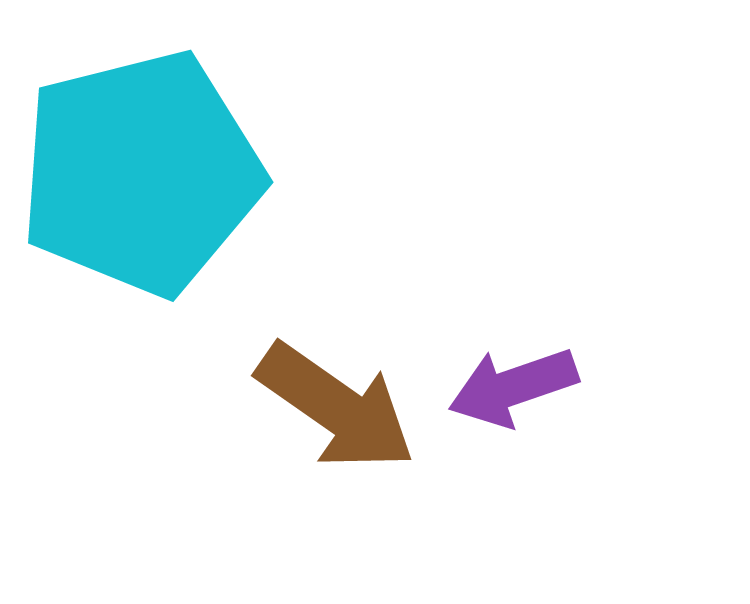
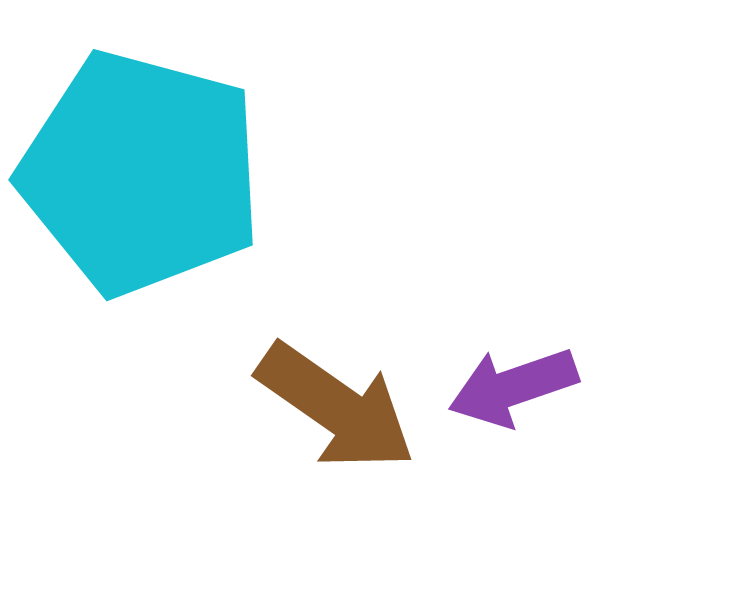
cyan pentagon: rotated 29 degrees clockwise
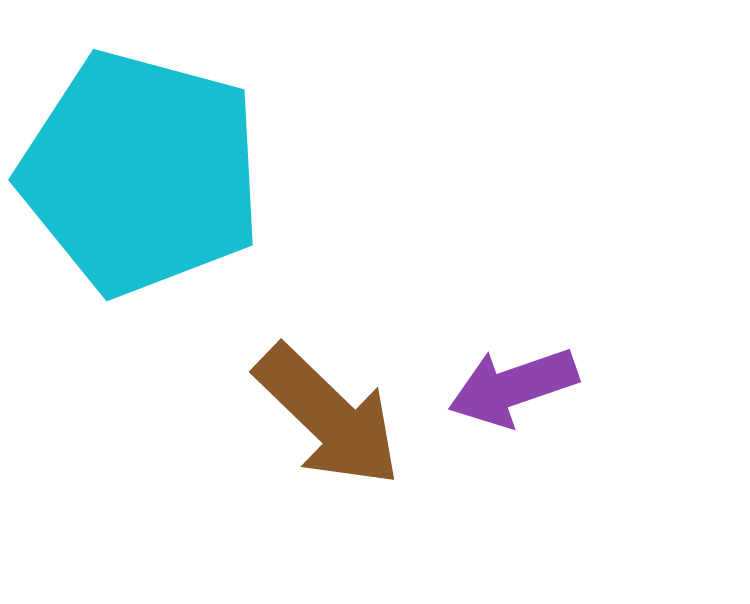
brown arrow: moved 8 px left, 9 px down; rotated 9 degrees clockwise
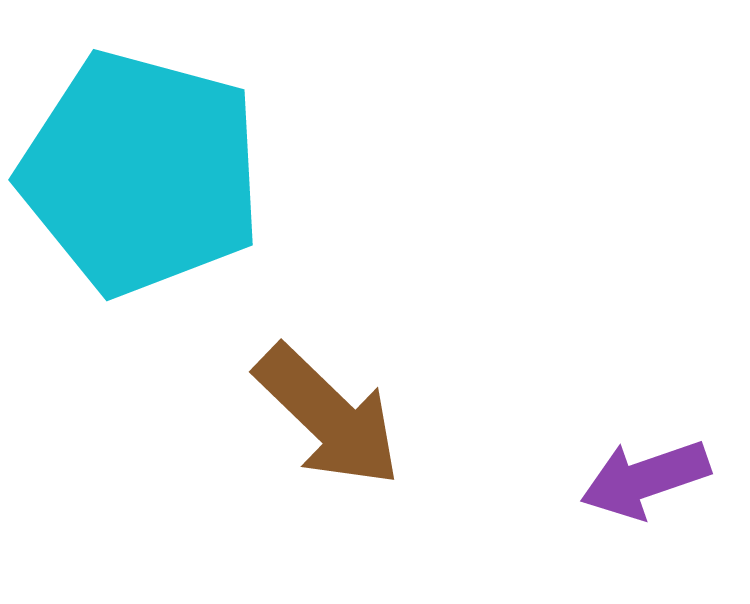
purple arrow: moved 132 px right, 92 px down
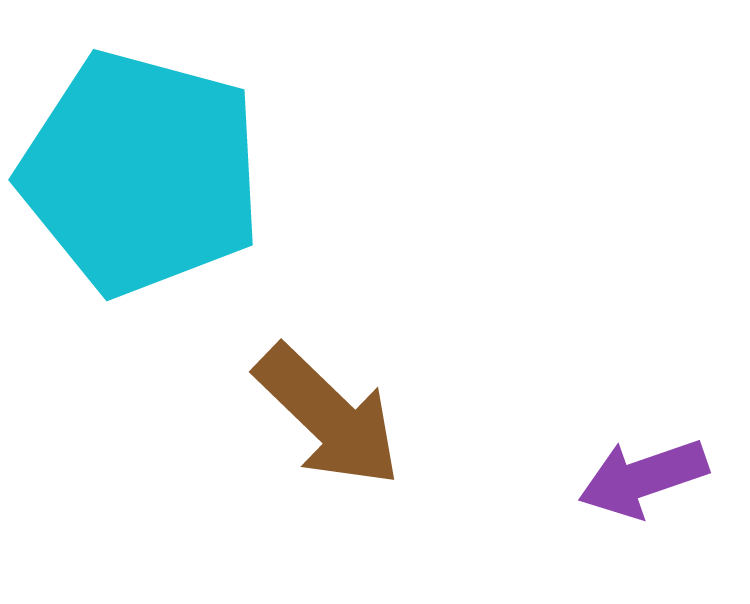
purple arrow: moved 2 px left, 1 px up
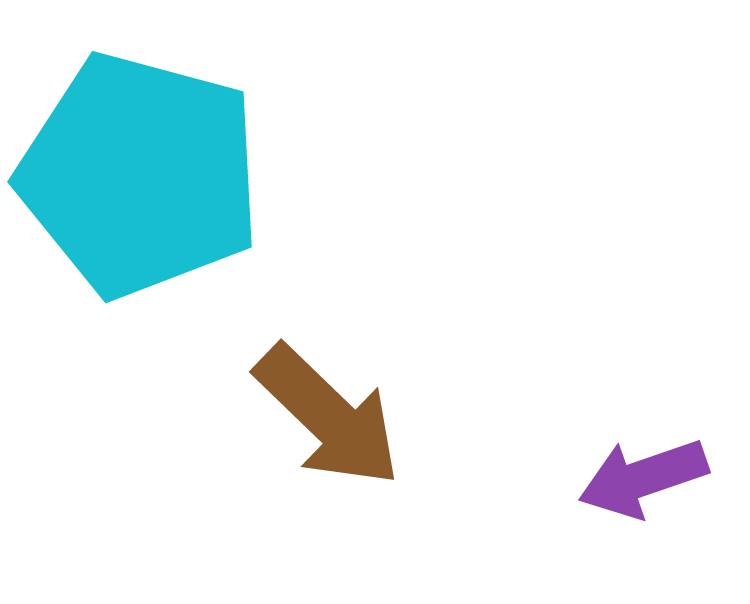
cyan pentagon: moved 1 px left, 2 px down
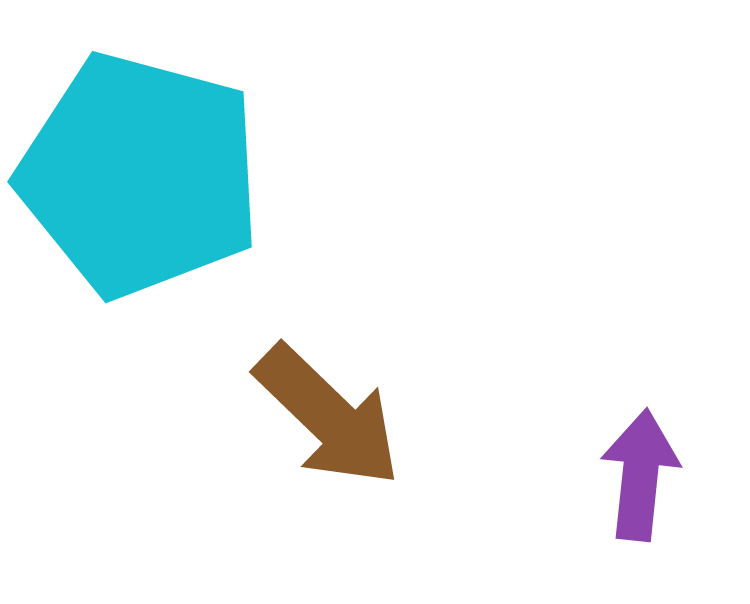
purple arrow: moved 3 px left, 3 px up; rotated 115 degrees clockwise
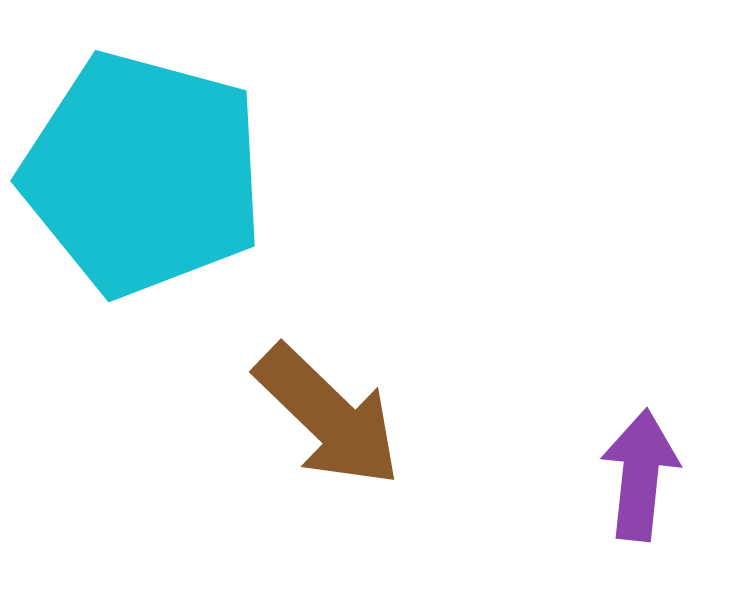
cyan pentagon: moved 3 px right, 1 px up
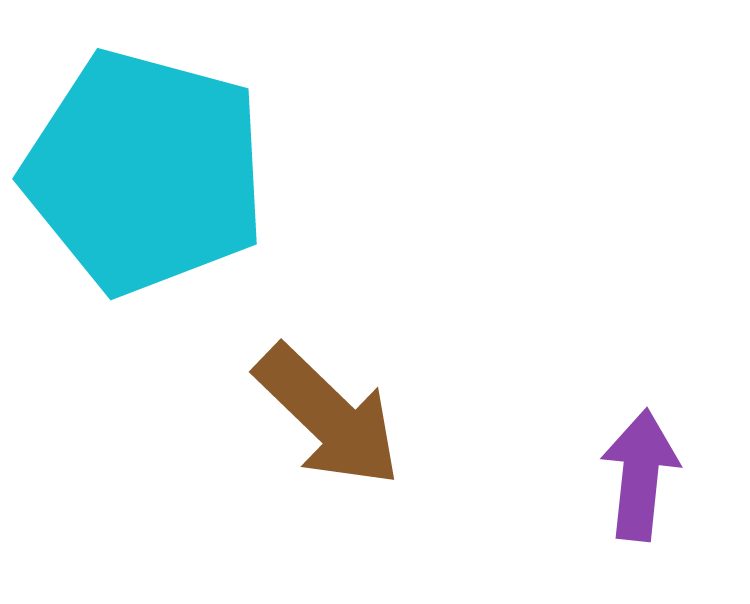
cyan pentagon: moved 2 px right, 2 px up
